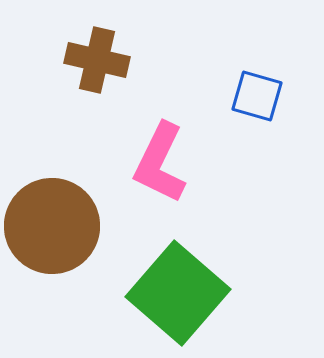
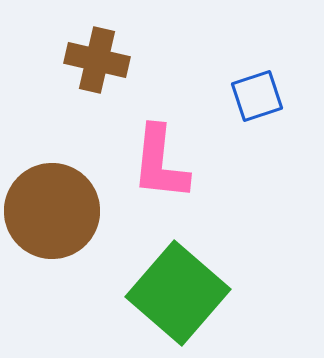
blue square: rotated 34 degrees counterclockwise
pink L-shape: rotated 20 degrees counterclockwise
brown circle: moved 15 px up
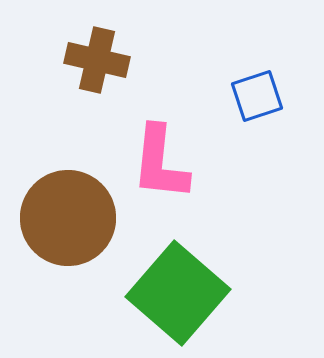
brown circle: moved 16 px right, 7 px down
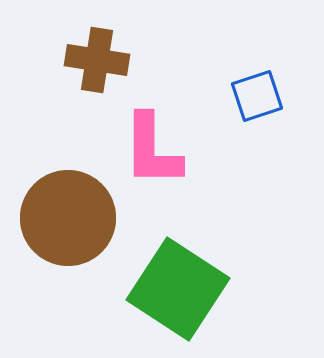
brown cross: rotated 4 degrees counterclockwise
pink L-shape: moved 8 px left, 13 px up; rotated 6 degrees counterclockwise
green square: moved 4 px up; rotated 8 degrees counterclockwise
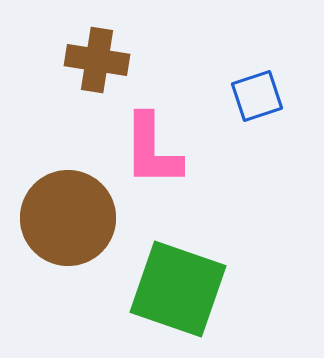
green square: rotated 14 degrees counterclockwise
